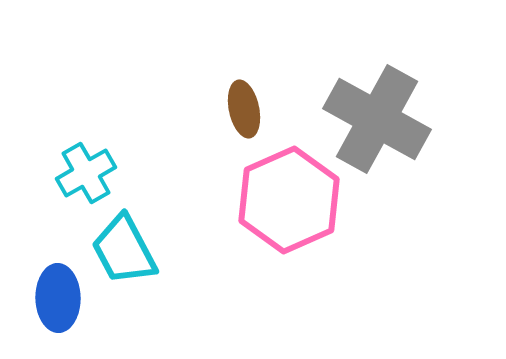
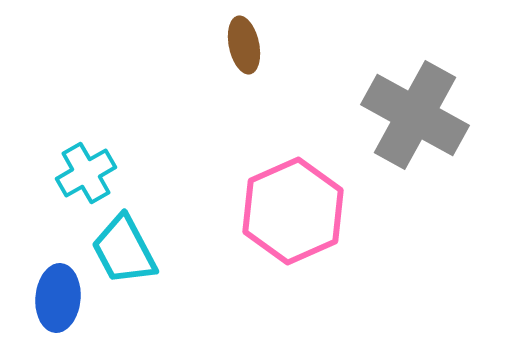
brown ellipse: moved 64 px up
gray cross: moved 38 px right, 4 px up
pink hexagon: moved 4 px right, 11 px down
blue ellipse: rotated 6 degrees clockwise
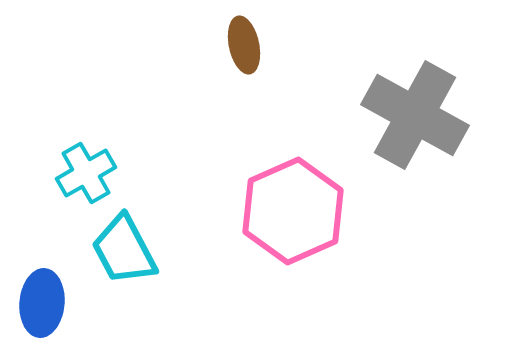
blue ellipse: moved 16 px left, 5 px down
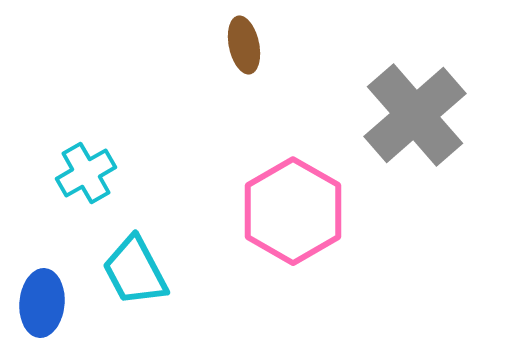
gray cross: rotated 20 degrees clockwise
pink hexagon: rotated 6 degrees counterclockwise
cyan trapezoid: moved 11 px right, 21 px down
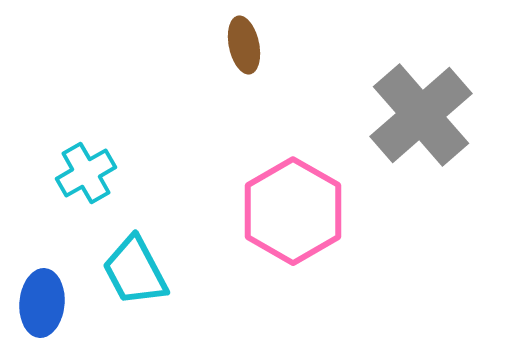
gray cross: moved 6 px right
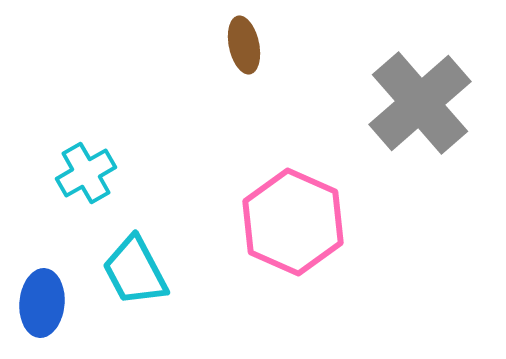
gray cross: moved 1 px left, 12 px up
pink hexagon: moved 11 px down; rotated 6 degrees counterclockwise
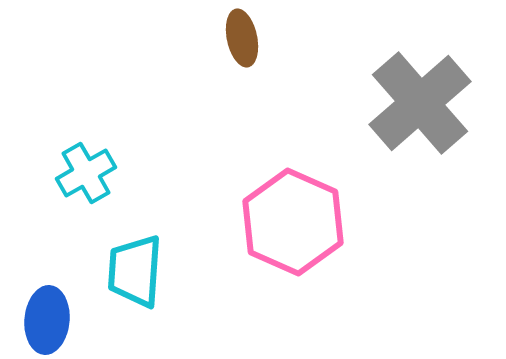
brown ellipse: moved 2 px left, 7 px up
cyan trapezoid: rotated 32 degrees clockwise
blue ellipse: moved 5 px right, 17 px down
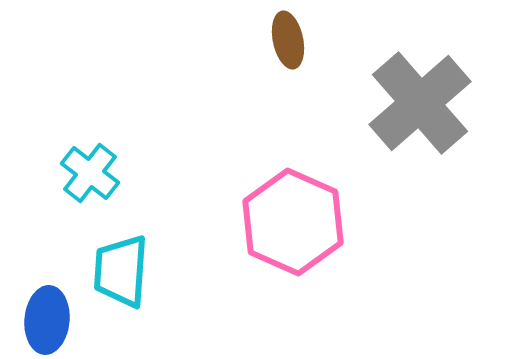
brown ellipse: moved 46 px right, 2 px down
cyan cross: moved 4 px right; rotated 22 degrees counterclockwise
cyan trapezoid: moved 14 px left
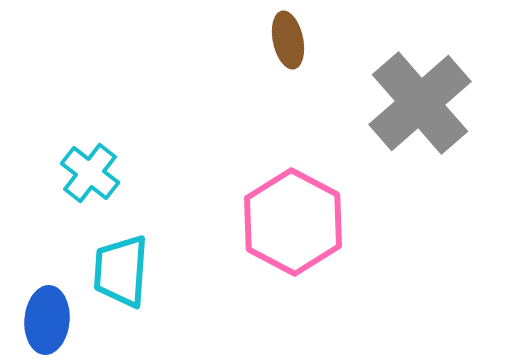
pink hexagon: rotated 4 degrees clockwise
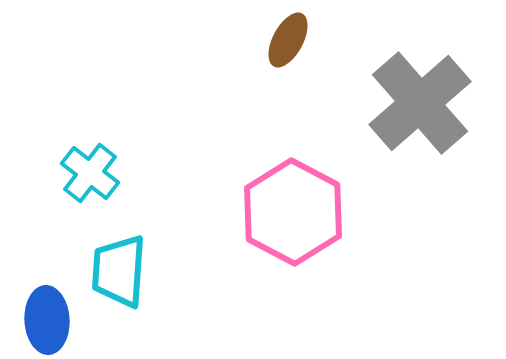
brown ellipse: rotated 40 degrees clockwise
pink hexagon: moved 10 px up
cyan trapezoid: moved 2 px left
blue ellipse: rotated 8 degrees counterclockwise
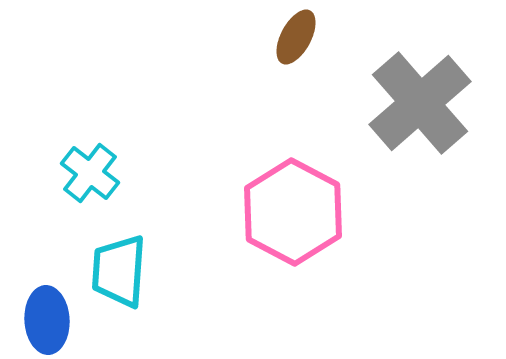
brown ellipse: moved 8 px right, 3 px up
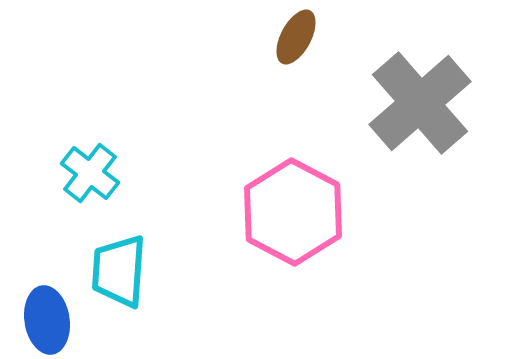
blue ellipse: rotated 6 degrees counterclockwise
